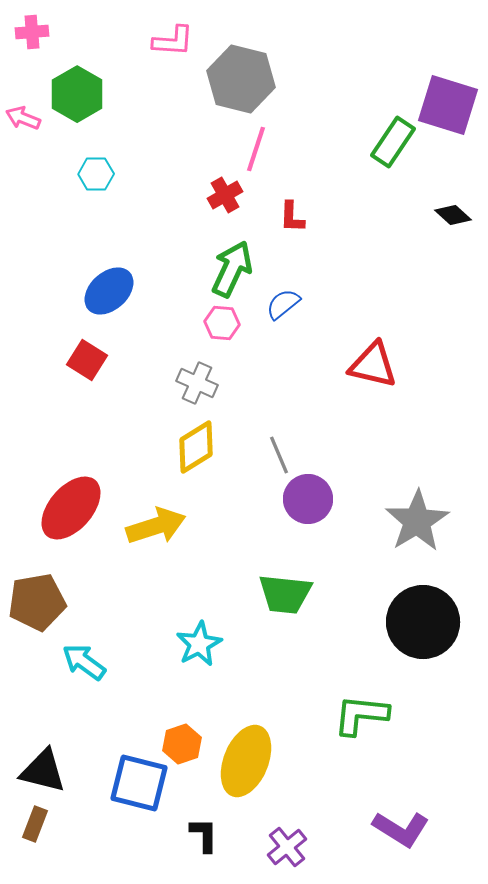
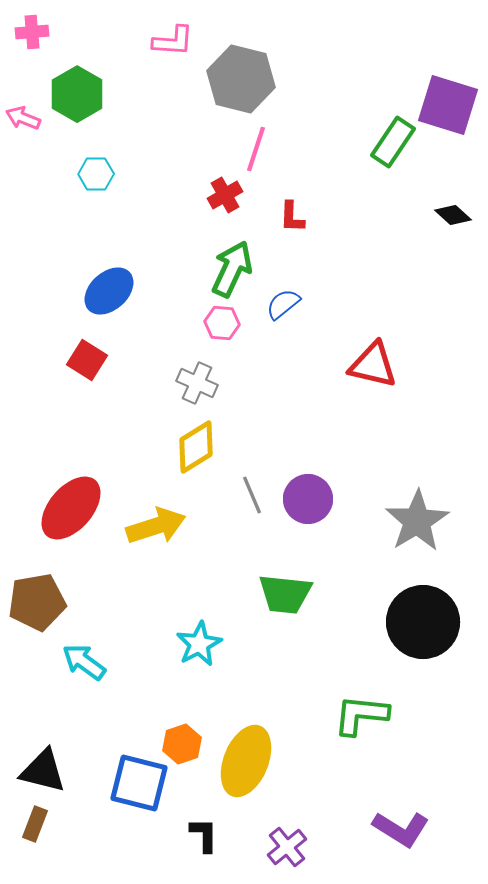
gray line: moved 27 px left, 40 px down
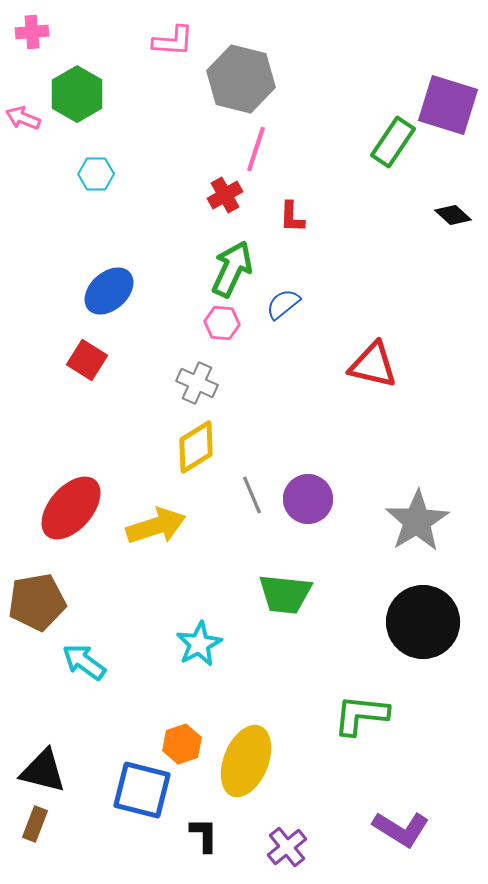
blue square: moved 3 px right, 7 px down
